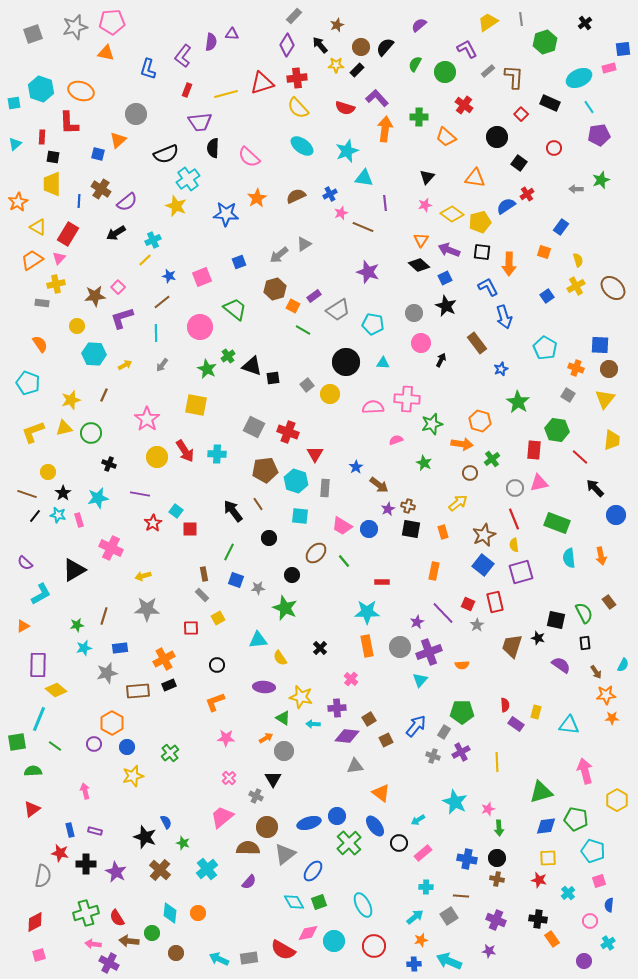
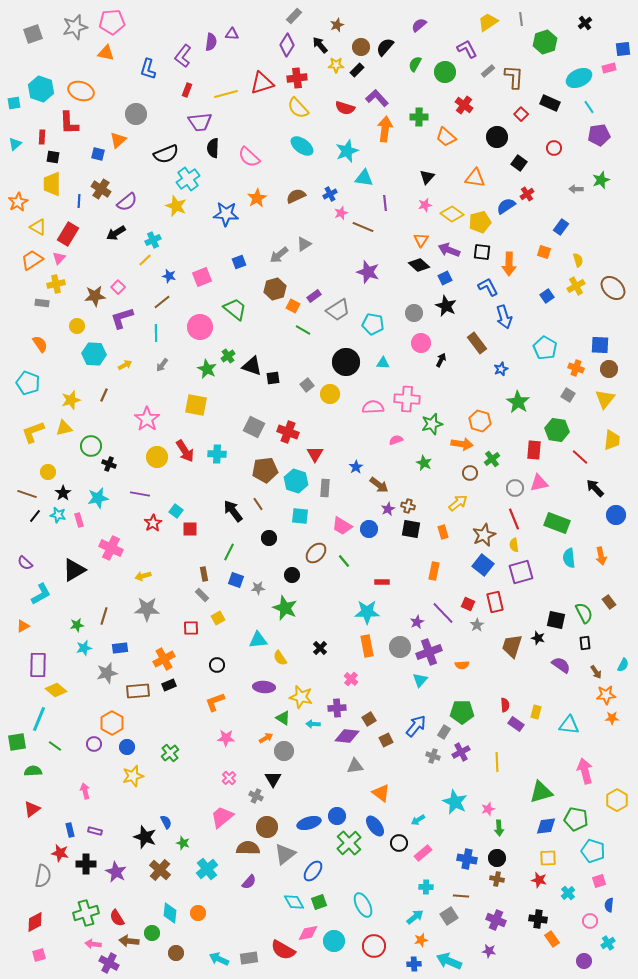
green circle at (91, 433): moved 13 px down
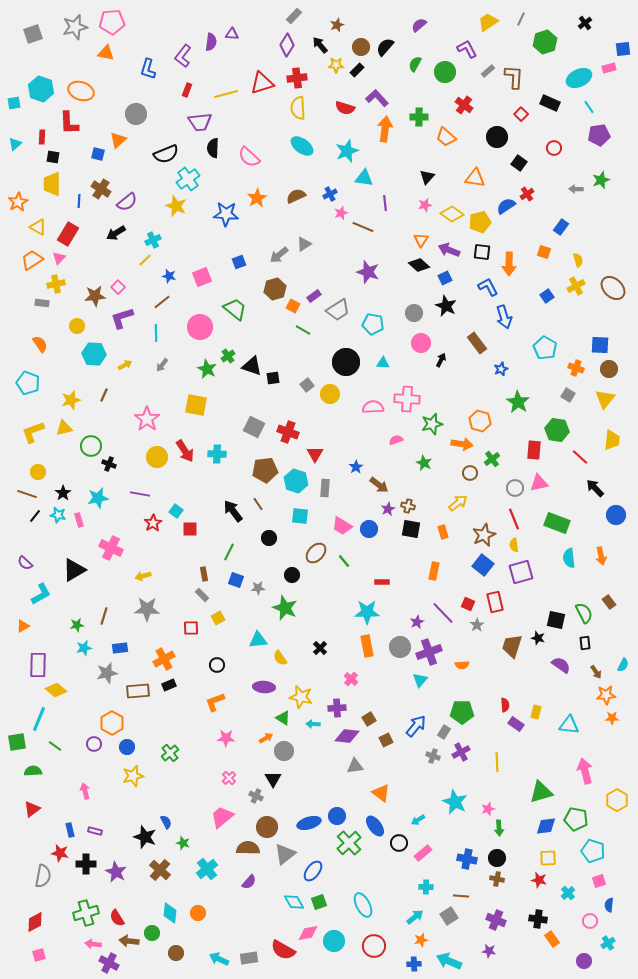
gray line at (521, 19): rotated 32 degrees clockwise
yellow semicircle at (298, 108): rotated 40 degrees clockwise
yellow circle at (48, 472): moved 10 px left
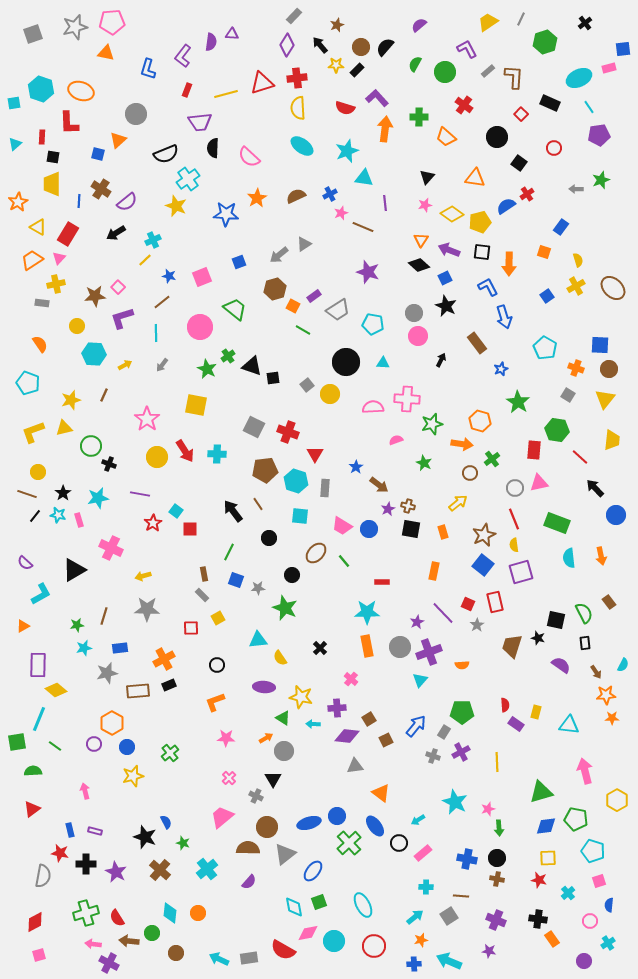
pink circle at (421, 343): moved 3 px left, 7 px up
cyan diamond at (294, 902): moved 5 px down; rotated 20 degrees clockwise
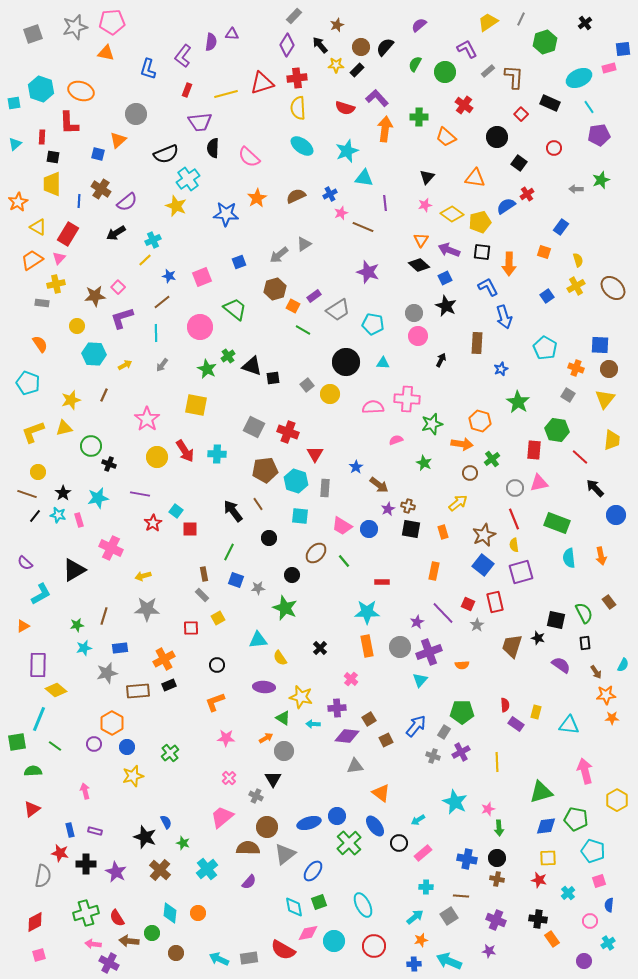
brown rectangle at (477, 343): rotated 40 degrees clockwise
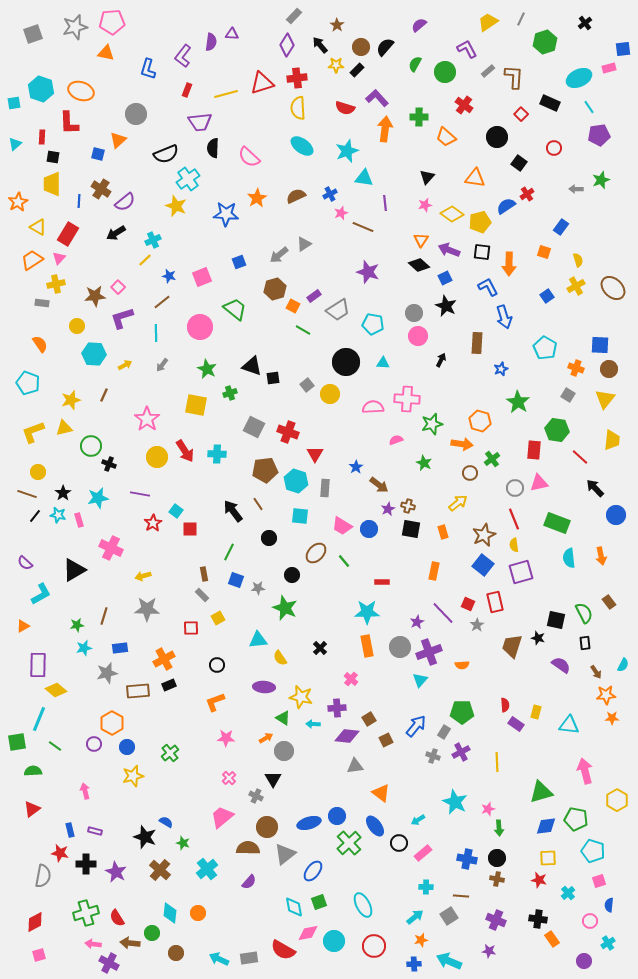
brown star at (337, 25): rotated 16 degrees counterclockwise
purple semicircle at (127, 202): moved 2 px left
green cross at (228, 356): moved 2 px right, 37 px down; rotated 16 degrees clockwise
blue semicircle at (166, 822): rotated 32 degrees counterclockwise
brown arrow at (129, 941): moved 1 px right, 2 px down
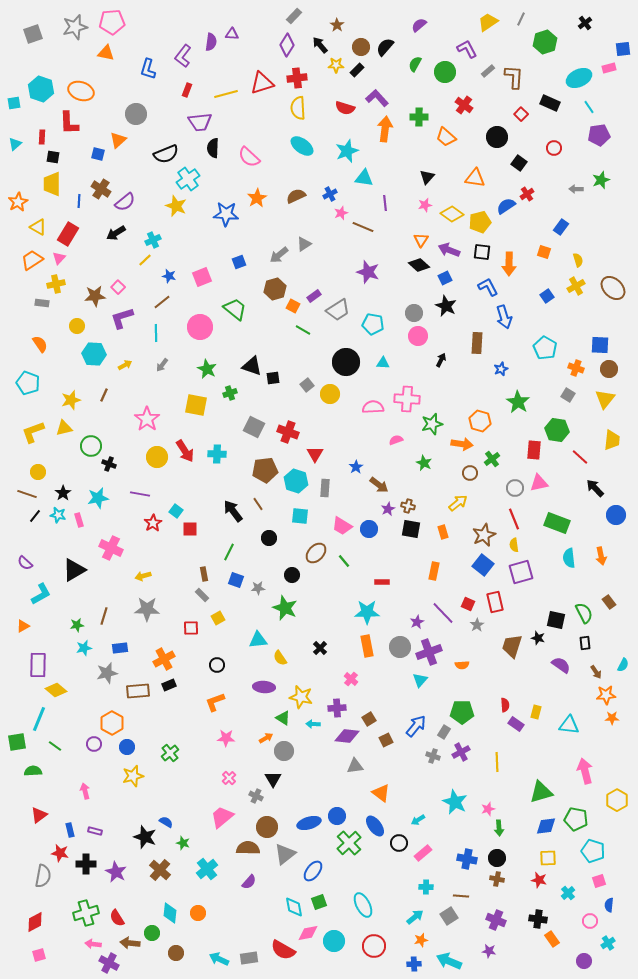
red triangle at (32, 809): moved 7 px right, 6 px down
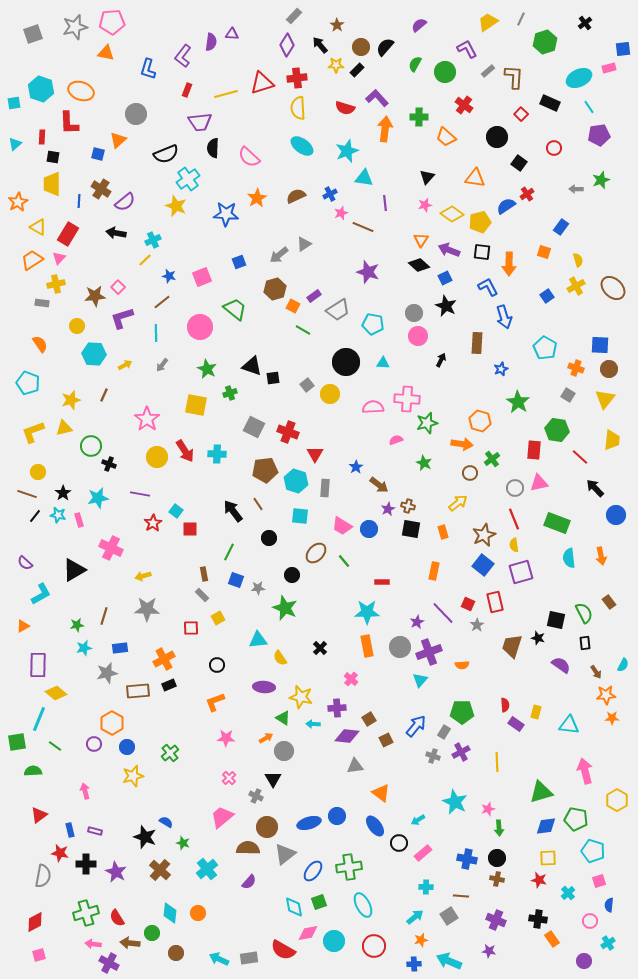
black arrow at (116, 233): rotated 42 degrees clockwise
green star at (432, 424): moved 5 px left, 1 px up
yellow diamond at (56, 690): moved 3 px down
green cross at (349, 843): moved 24 px down; rotated 35 degrees clockwise
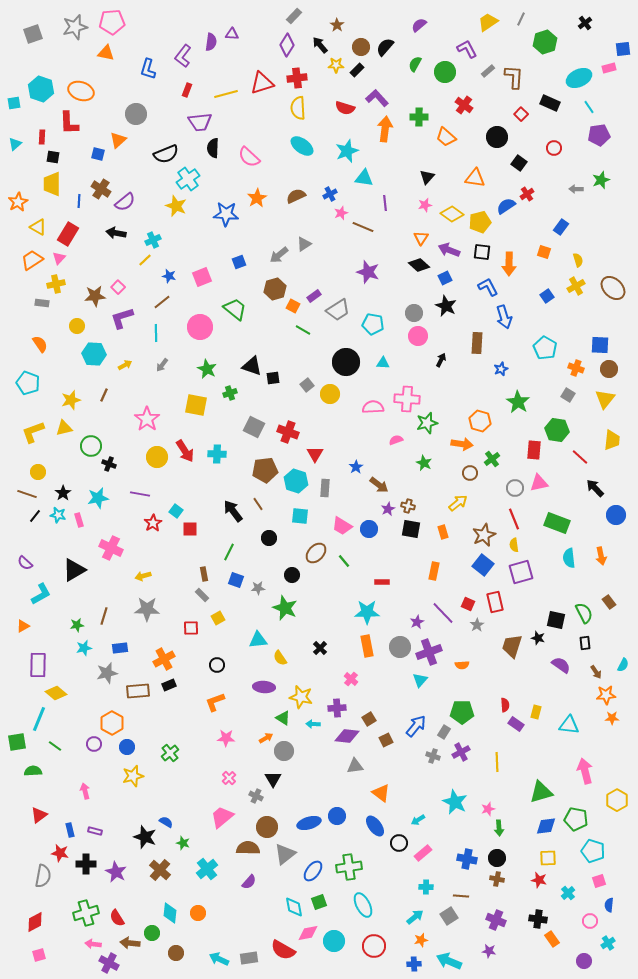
orange triangle at (421, 240): moved 2 px up
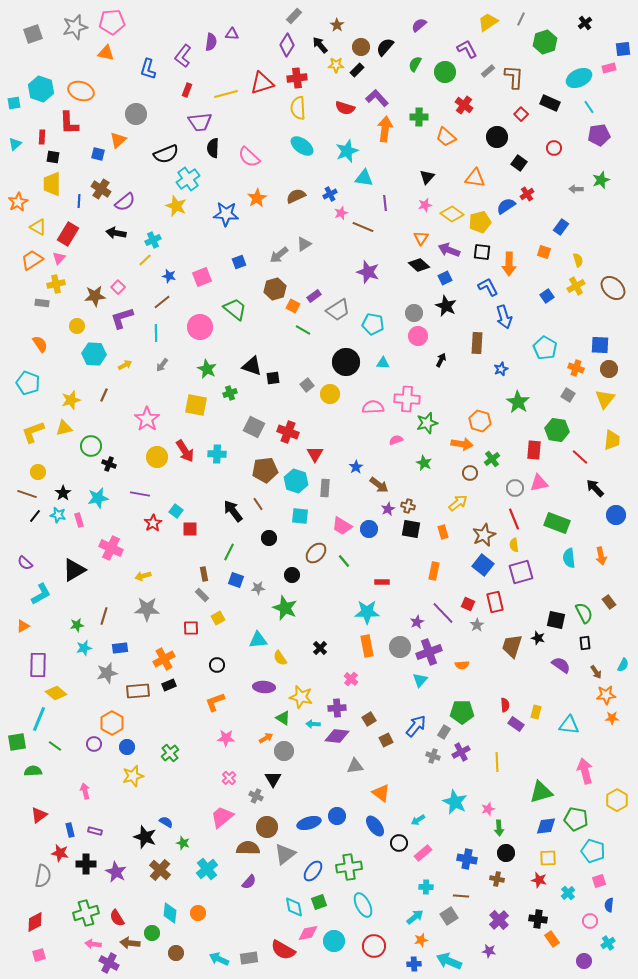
purple diamond at (347, 736): moved 10 px left
black circle at (497, 858): moved 9 px right, 5 px up
purple cross at (496, 920): moved 3 px right; rotated 24 degrees clockwise
